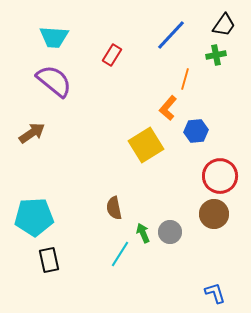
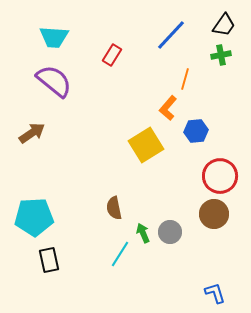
green cross: moved 5 px right
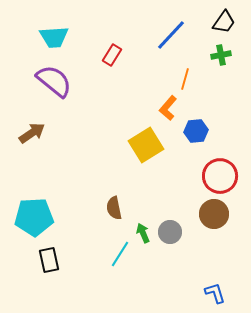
black trapezoid: moved 3 px up
cyan trapezoid: rotated 8 degrees counterclockwise
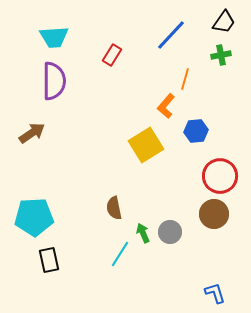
purple semicircle: rotated 51 degrees clockwise
orange L-shape: moved 2 px left, 2 px up
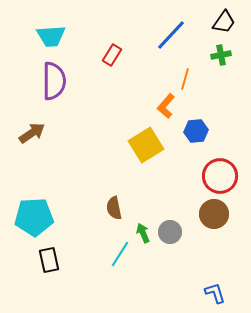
cyan trapezoid: moved 3 px left, 1 px up
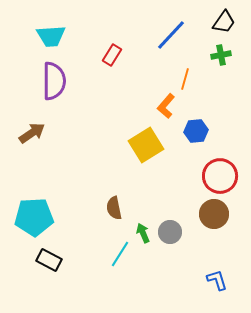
black rectangle: rotated 50 degrees counterclockwise
blue L-shape: moved 2 px right, 13 px up
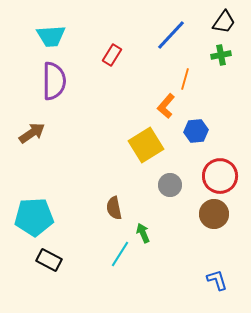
gray circle: moved 47 px up
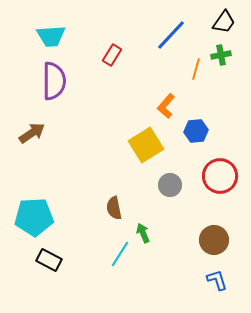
orange line: moved 11 px right, 10 px up
brown circle: moved 26 px down
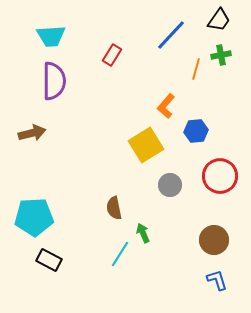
black trapezoid: moved 5 px left, 2 px up
brown arrow: rotated 20 degrees clockwise
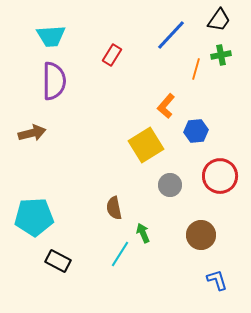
brown circle: moved 13 px left, 5 px up
black rectangle: moved 9 px right, 1 px down
